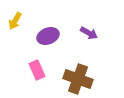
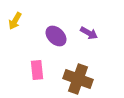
purple ellipse: moved 8 px right; rotated 65 degrees clockwise
pink rectangle: rotated 18 degrees clockwise
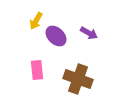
yellow arrow: moved 21 px right
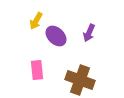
purple arrow: rotated 84 degrees clockwise
brown cross: moved 2 px right, 1 px down
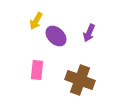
pink rectangle: rotated 12 degrees clockwise
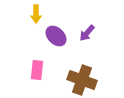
yellow arrow: moved 7 px up; rotated 30 degrees counterclockwise
purple arrow: moved 2 px left; rotated 18 degrees clockwise
brown cross: moved 2 px right
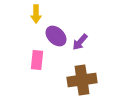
purple arrow: moved 7 px left, 9 px down
pink rectangle: moved 10 px up
brown cross: rotated 28 degrees counterclockwise
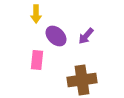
purple arrow: moved 6 px right, 6 px up
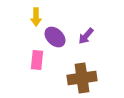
yellow arrow: moved 3 px down
purple ellipse: moved 1 px left, 1 px down
brown cross: moved 2 px up
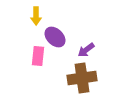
yellow arrow: moved 1 px up
purple arrow: moved 14 px down; rotated 12 degrees clockwise
pink rectangle: moved 1 px right, 4 px up
